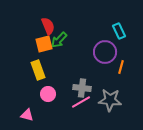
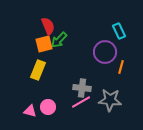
yellow rectangle: rotated 42 degrees clockwise
pink circle: moved 13 px down
pink triangle: moved 3 px right, 4 px up
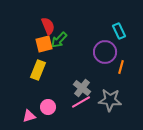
gray cross: rotated 30 degrees clockwise
pink triangle: moved 1 px left, 5 px down; rotated 32 degrees counterclockwise
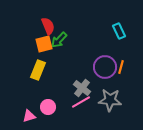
purple circle: moved 15 px down
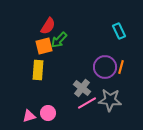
red semicircle: rotated 54 degrees clockwise
orange square: moved 2 px down
yellow rectangle: rotated 18 degrees counterclockwise
pink line: moved 6 px right, 1 px down
pink circle: moved 6 px down
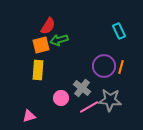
green arrow: rotated 30 degrees clockwise
orange square: moved 3 px left, 1 px up
purple circle: moved 1 px left, 1 px up
pink line: moved 2 px right, 4 px down
pink circle: moved 13 px right, 15 px up
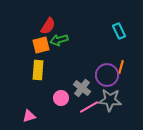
purple circle: moved 3 px right, 9 px down
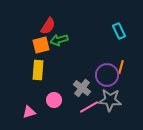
pink circle: moved 7 px left, 2 px down
pink triangle: moved 4 px up
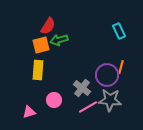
pink line: moved 1 px left
